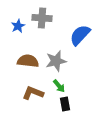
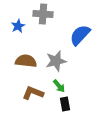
gray cross: moved 1 px right, 4 px up
brown semicircle: moved 2 px left
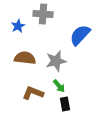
brown semicircle: moved 1 px left, 3 px up
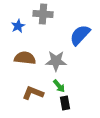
gray star: rotated 15 degrees clockwise
black rectangle: moved 1 px up
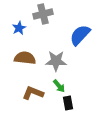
gray cross: rotated 18 degrees counterclockwise
blue star: moved 1 px right, 2 px down
black rectangle: moved 3 px right
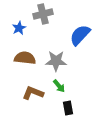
black rectangle: moved 5 px down
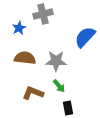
blue semicircle: moved 5 px right, 2 px down
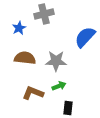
gray cross: moved 1 px right
green arrow: rotated 72 degrees counterclockwise
black rectangle: rotated 16 degrees clockwise
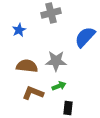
gray cross: moved 7 px right, 1 px up
blue star: moved 2 px down
brown semicircle: moved 2 px right, 8 px down
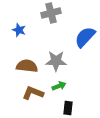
blue star: rotated 24 degrees counterclockwise
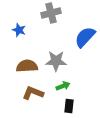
brown semicircle: rotated 10 degrees counterclockwise
green arrow: moved 4 px right
black rectangle: moved 1 px right, 2 px up
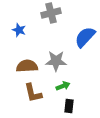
brown L-shape: rotated 125 degrees counterclockwise
